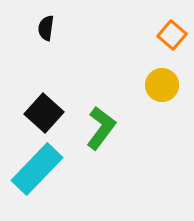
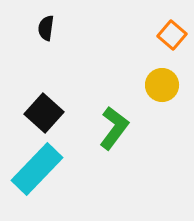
green L-shape: moved 13 px right
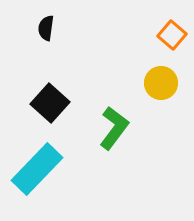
yellow circle: moved 1 px left, 2 px up
black square: moved 6 px right, 10 px up
